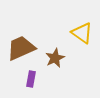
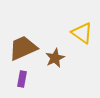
brown trapezoid: moved 2 px right
purple rectangle: moved 9 px left
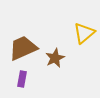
yellow triangle: moved 2 px right; rotated 45 degrees clockwise
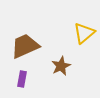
brown trapezoid: moved 2 px right, 2 px up
brown star: moved 6 px right, 8 px down
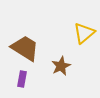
brown trapezoid: moved 2 px down; rotated 56 degrees clockwise
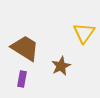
yellow triangle: rotated 15 degrees counterclockwise
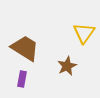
brown star: moved 6 px right
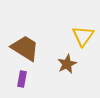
yellow triangle: moved 1 px left, 3 px down
brown star: moved 2 px up
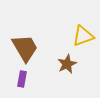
yellow triangle: rotated 35 degrees clockwise
brown trapezoid: rotated 28 degrees clockwise
